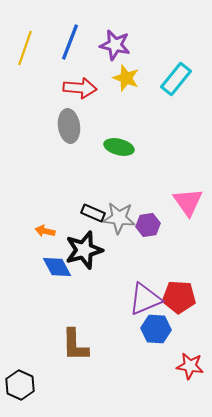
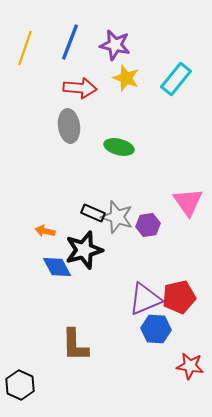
gray star: moved 2 px left, 1 px up; rotated 12 degrees clockwise
red pentagon: rotated 16 degrees counterclockwise
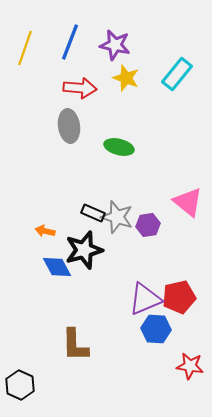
cyan rectangle: moved 1 px right, 5 px up
pink triangle: rotated 16 degrees counterclockwise
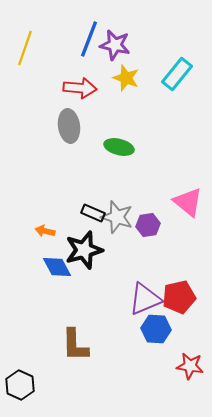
blue line: moved 19 px right, 3 px up
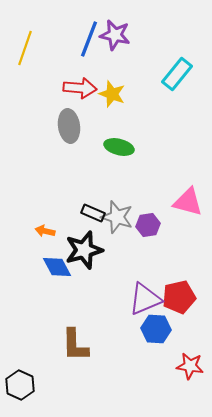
purple star: moved 10 px up
yellow star: moved 14 px left, 16 px down
pink triangle: rotated 24 degrees counterclockwise
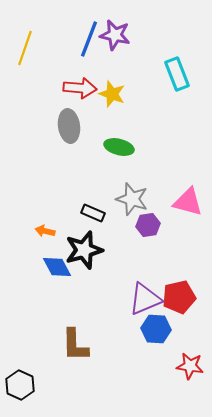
cyan rectangle: rotated 60 degrees counterclockwise
gray star: moved 15 px right, 18 px up
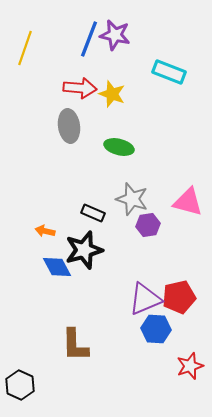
cyan rectangle: moved 8 px left, 2 px up; rotated 48 degrees counterclockwise
red star: rotated 28 degrees counterclockwise
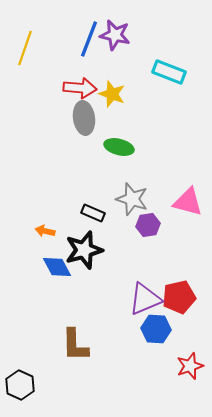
gray ellipse: moved 15 px right, 8 px up
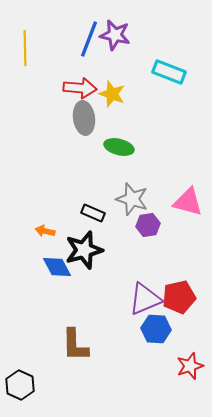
yellow line: rotated 20 degrees counterclockwise
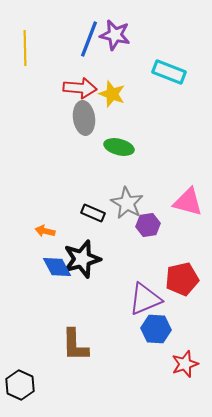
gray star: moved 5 px left, 4 px down; rotated 12 degrees clockwise
black star: moved 2 px left, 9 px down
red pentagon: moved 3 px right, 18 px up
red star: moved 5 px left, 2 px up
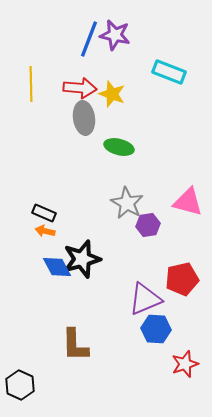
yellow line: moved 6 px right, 36 px down
black rectangle: moved 49 px left
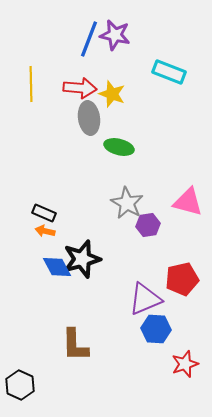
gray ellipse: moved 5 px right
